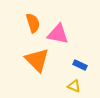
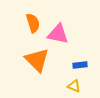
blue rectangle: rotated 32 degrees counterclockwise
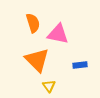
yellow triangle: moved 25 px left; rotated 32 degrees clockwise
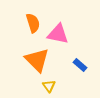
blue rectangle: rotated 48 degrees clockwise
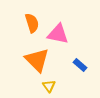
orange semicircle: moved 1 px left
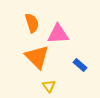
pink triangle: rotated 15 degrees counterclockwise
orange triangle: moved 3 px up
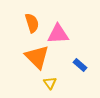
yellow triangle: moved 1 px right, 3 px up
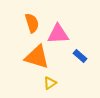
orange triangle: rotated 28 degrees counterclockwise
blue rectangle: moved 9 px up
yellow triangle: rotated 32 degrees clockwise
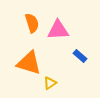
pink triangle: moved 4 px up
orange triangle: moved 8 px left, 6 px down
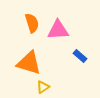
yellow triangle: moved 7 px left, 4 px down
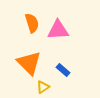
blue rectangle: moved 17 px left, 14 px down
orange triangle: rotated 28 degrees clockwise
